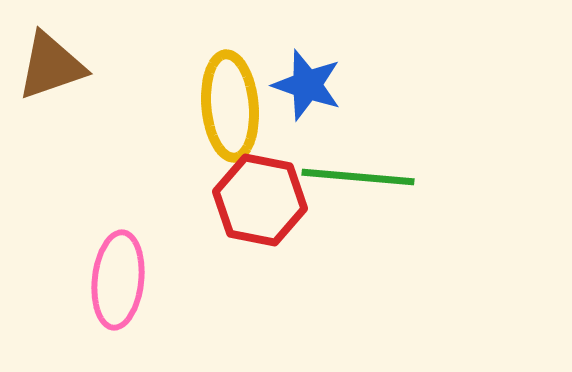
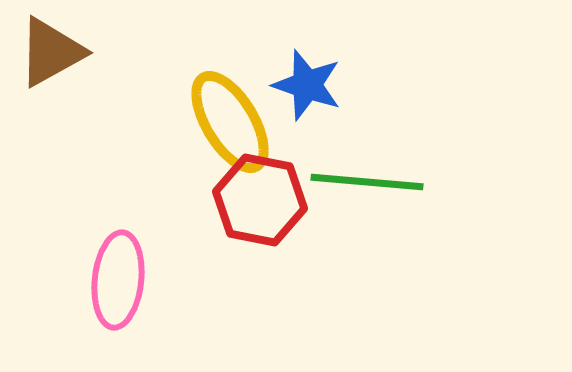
brown triangle: moved 14 px up; rotated 10 degrees counterclockwise
yellow ellipse: moved 16 px down; rotated 26 degrees counterclockwise
green line: moved 9 px right, 5 px down
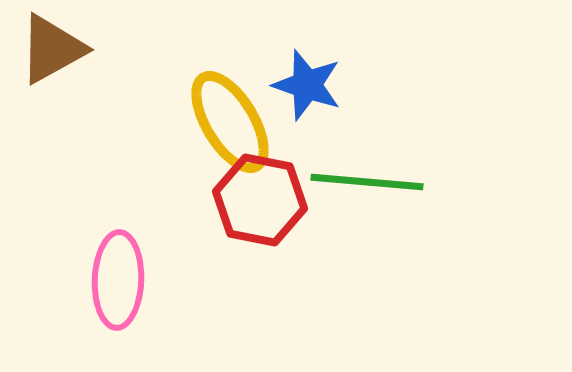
brown triangle: moved 1 px right, 3 px up
pink ellipse: rotated 4 degrees counterclockwise
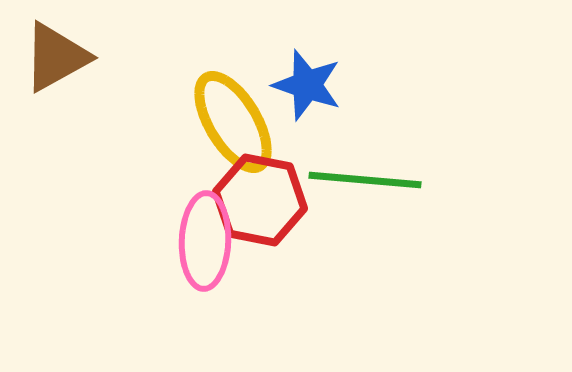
brown triangle: moved 4 px right, 8 px down
yellow ellipse: moved 3 px right
green line: moved 2 px left, 2 px up
pink ellipse: moved 87 px right, 39 px up
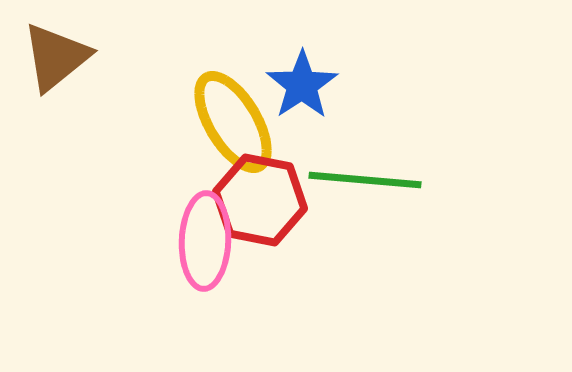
brown triangle: rotated 10 degrees counterclockwise
blue star: moved 5 px left; rotated 20 degrees clockwise
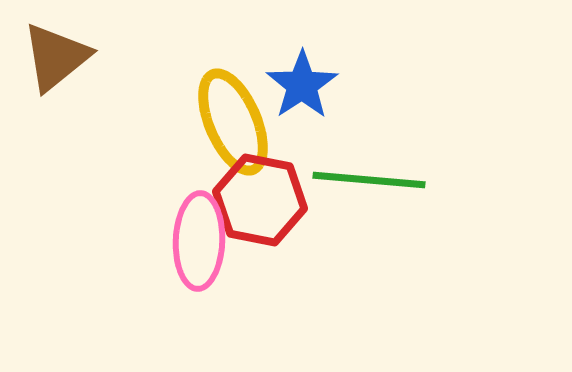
yellow ellipse: rotated 8 degrees clockwise
green line: moved 4 px right
pink ellipse: moved 6 px left
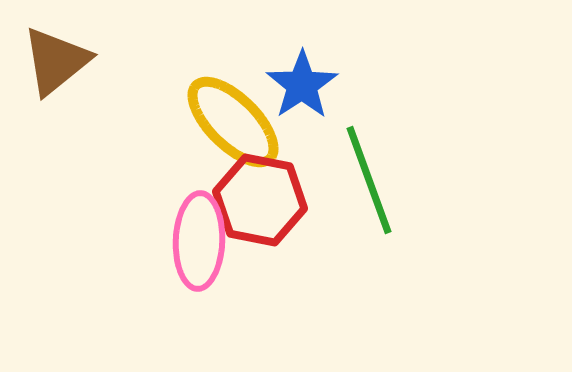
brown triangle: moved 4 px down
yellow ellipse: rotated 22 degrees counterclockwise
green line: rotated 65 degrees clockwise
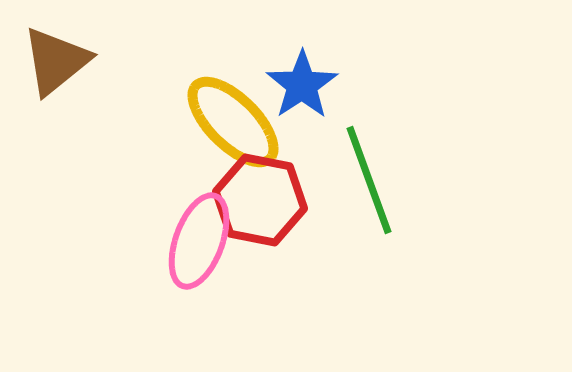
pink ellipse: rotated 18 degrees clockwise
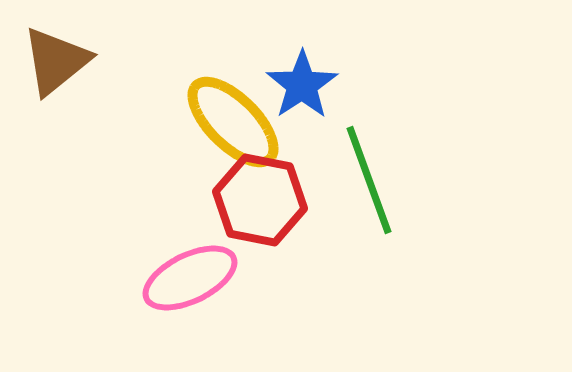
pink ellipse: moved 9 px left, 37 px down; rotated 44 degrees clockwise
